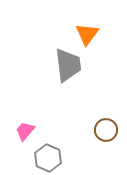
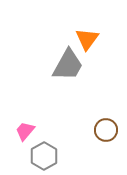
orange triangle: moved 5 px down
gray trapezoid: rotated 36 degrees clockwise
gray hexagon: moved 4 px left, 2 px up; rotated 8 degrees clockwise
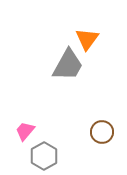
brown circle: moved 4 px left, 2 px down
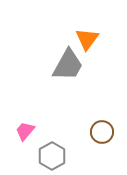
gray hexagon: moved 8 px right
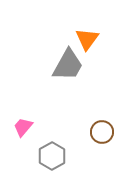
pink trapezoid: moved 2 px left, 4 px up
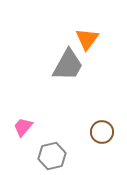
gray hexagon: rotated 16 degrees clockwise
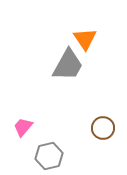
orange triangle: moved 2 px left; rotated 10 degrees counterclockwise
brown circle: moved 1 px right, 4 px up
gray hexagon: moved 3 px left
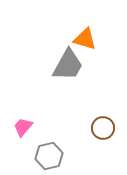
orange triangle: rotated 40 degrees counterclockwise
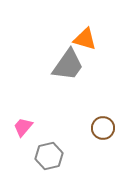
gray trapezoid: rotated 6 degrees clockwise
